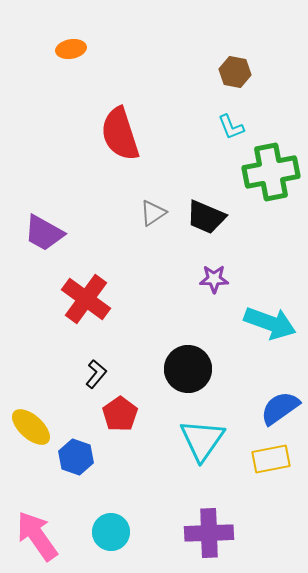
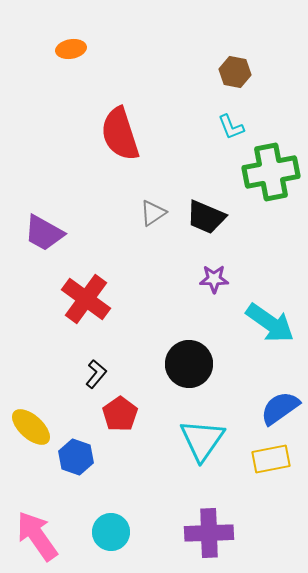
cyan arrow: rotated 15 degrees clockwise
black circle: moved 1 px right, 5 px up
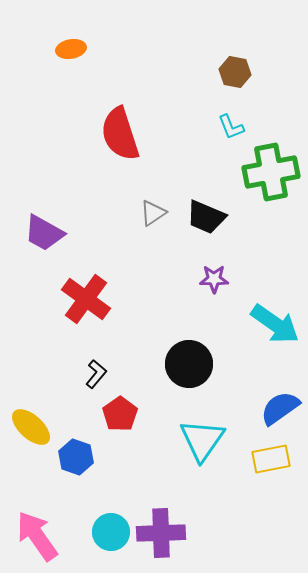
cyan arrow: moved 5 px right, 1 px down
purple cross: moved 48 px left
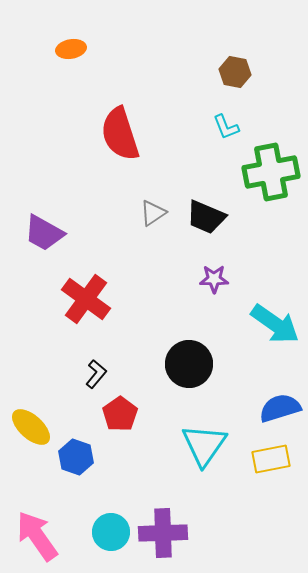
cyan L-shape: moved 5 px left
blue semicircle: rotated 18 degrees clockwise
cyan triangle: moved 2 px right, 5 px down
purple cross: moved 2 px right
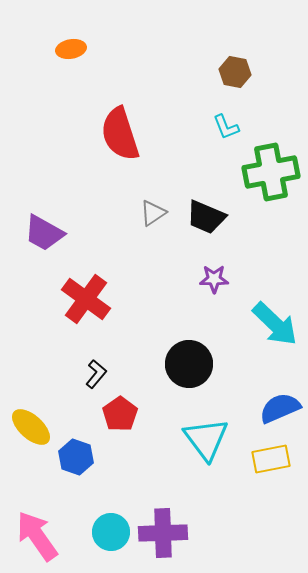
cyan arrow: rotated 9 degrees clockwise
blue semicircle: rotated 6 degrees counterclockwise
cyan triangle: moved 2 px right, 6 px up; rotated 12 degrees counterclockwise
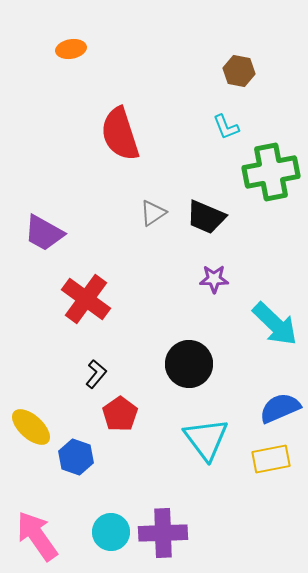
brown hexagon: moved 4 px right, 1 px up
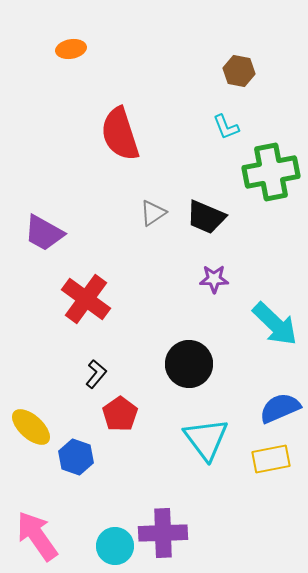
cyan circle: moved 4 px right, 14 px down
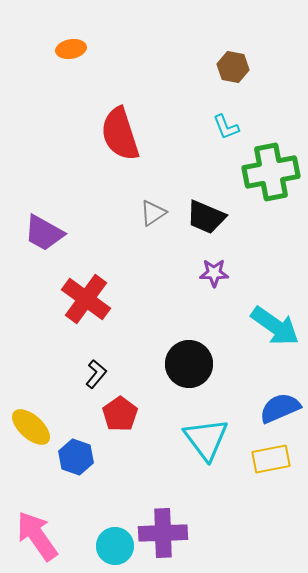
brown hexagon: moved 6 px left, 4 px up
purple star: moved 6 px up
cyan arrow: moved 2 px down; rotated 9 degrees counterclockwise
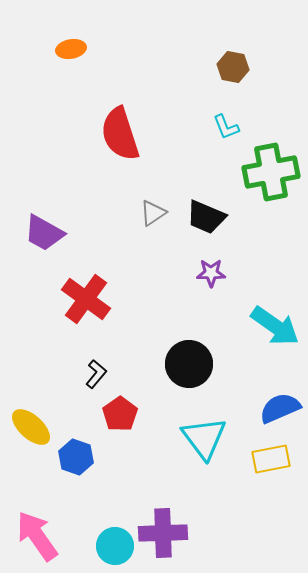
purple star: moved 3 px left
cyan triangle: moved 2 px left, 1 px up
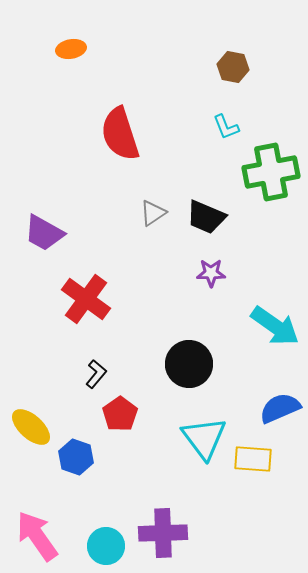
yellow rectangle: moved 18 px left; rotated 15 degrees clockwise
cyan circle: moved 9 px left
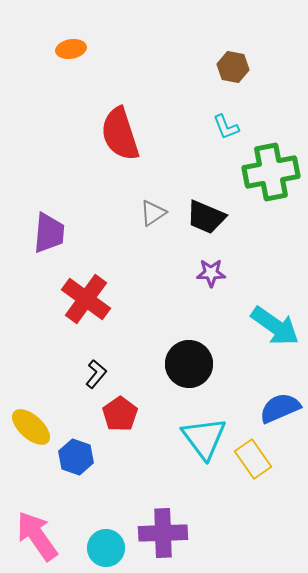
purple trapezoid: moved 5 px right; rotated 114 degrees counterclockwise
yellow rectangle: rotated 51 degrees clockwise
cyan circle: moved 2 px down
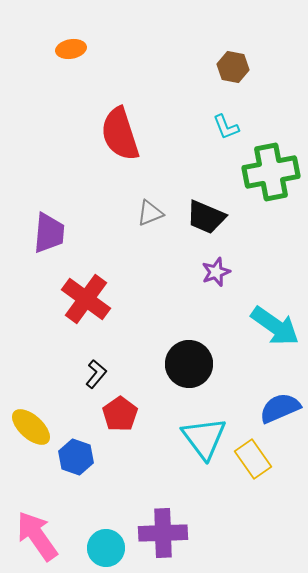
gray triangle: moved 3 px left; rotated 12 degrees clockwise
purple star: moved 5 px right, 1 px up; rotated 20 degrees counterclockwise
